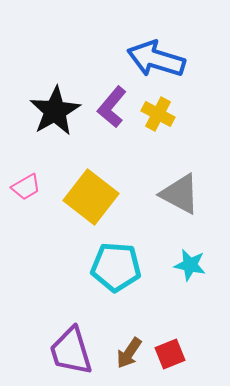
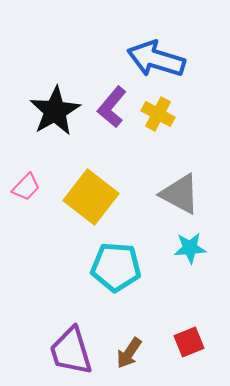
pink trapezoid: rotated 16 degrees counterclockwise
cyan star: moved 17 px up; rotated 16 degrees counterclockwise
red square: moved 19 px right, 12 px up
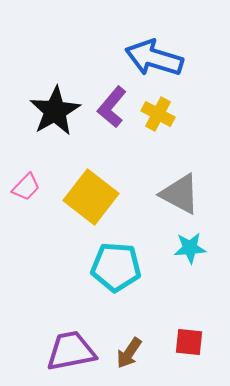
blue arrow: moved 2 px left, 1 px up
red square: rotated 28 degrees clockwise
purple trapezoid: rotated 96 degrees clockwise
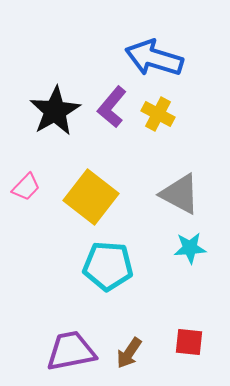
cyan pentagon: moved 8 px left, 1 px up
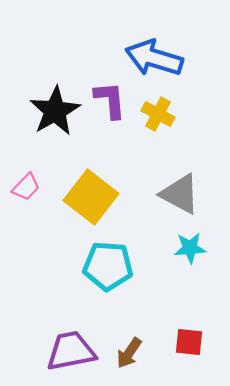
purple L-shape: moved 2 px left, 7 px up; rotated 135 degrees clockwise
